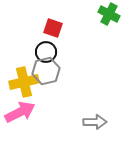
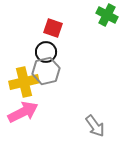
green cross: moved 2 px left, 1 px down
pink arrow: moved 3 px right
gray arrow: moved 4 px down; rotated 55 degrees clockwise
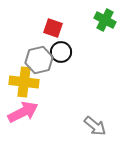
green cross: moved 2 px left, 5 px down
black circle: moved 15 px right
gray hexagon: moved 7 px left, 11 px up
yellow cross: rotated 20 degrees clockwise
gray arrow: rotated 15 degrees counterclockwise
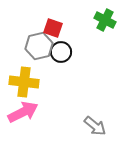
gray hexagon: moved 14 px up
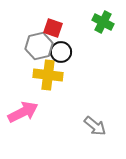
green cross: moved 2 px left, 2 px down
yellow cross: moved 24 px right, 7 px up
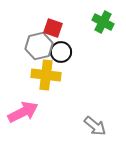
yellow cross: moved 2 px left
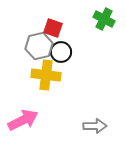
green cross: moved 1 px right, 3 px up
pink arrow: moved 8 px down
gray arrow: rotated 40 degrees counterclockwise
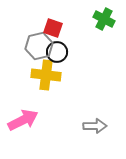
black circle: moved 4 px left
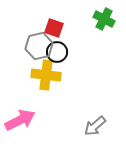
red square: moved 1 px right
pink arrow: moved 3 px left
gray arrow: rotated 140 degrees clockwise
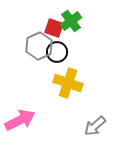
green cross: moved 33 px left, 2 px down; rotated 25 degrees clockwise
gray hexagon: rotated 12 degrees counterclockwise
yellow cross: moved 22 px right, 8 px down; rotated 12 degrees clockwise
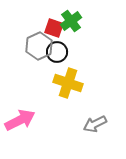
gray arrow: moved 2 px up; rotated 15 degrees clockwise
